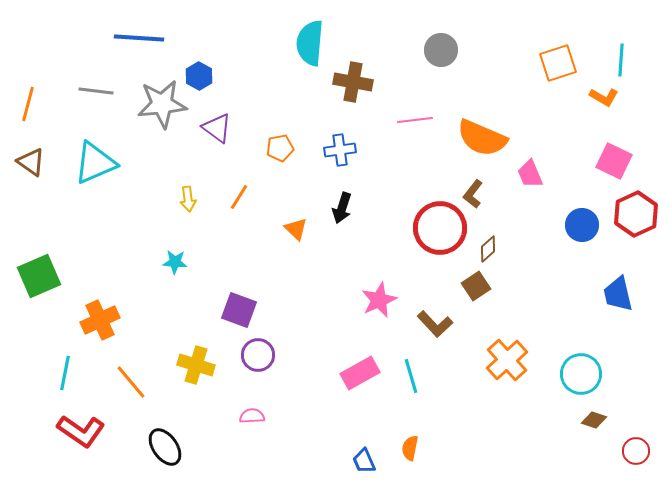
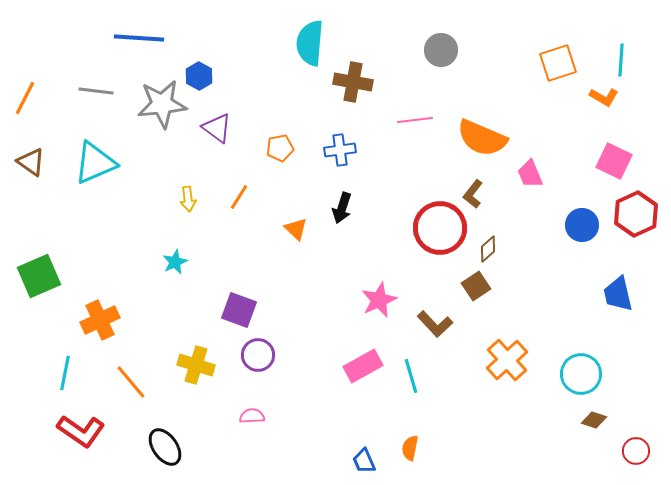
orange line at (28, 104): moved 3 px left, 6 px up; rotated 12 degrees clockwise
cyan star at (175, 262): rotated 30 degrees counterclockwise
pink rectangle at (360, 373): moved 3 px right, 7 px up
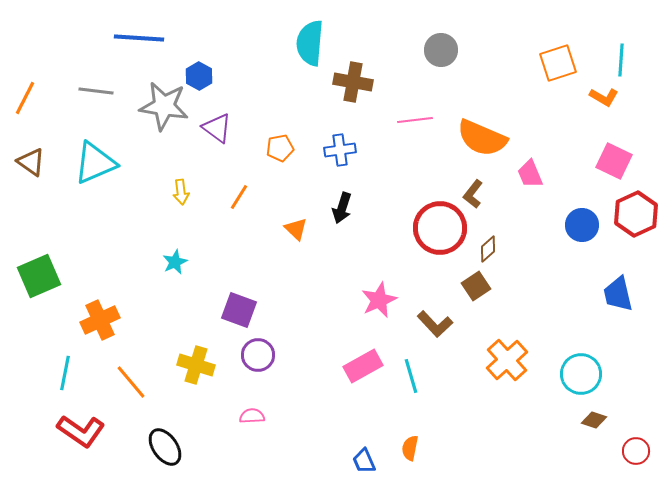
gray star at (162, 104): moved 2 px right, 2 px down; rotated 15 degrees clockwise
yellow arrow at (188, 199): moved 7 px left, 7 px up
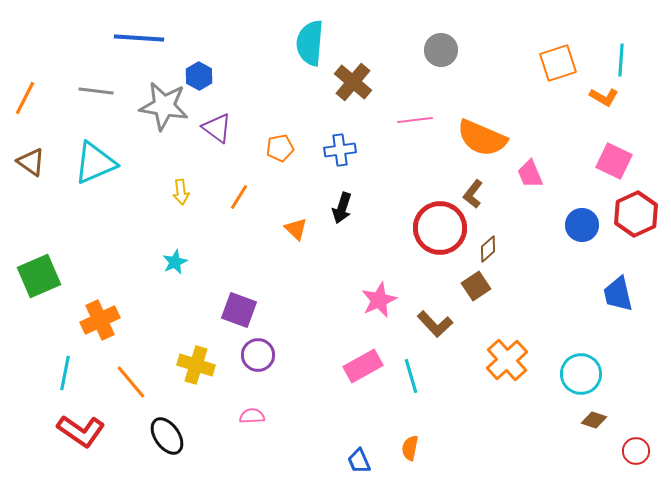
brown cross at (353, 82): rotated 30 degrees clockwise
black ellipse at (165, 447): moved 2 px right, 11 px up
blue trapezoid at (364, 461): moved 5 px left
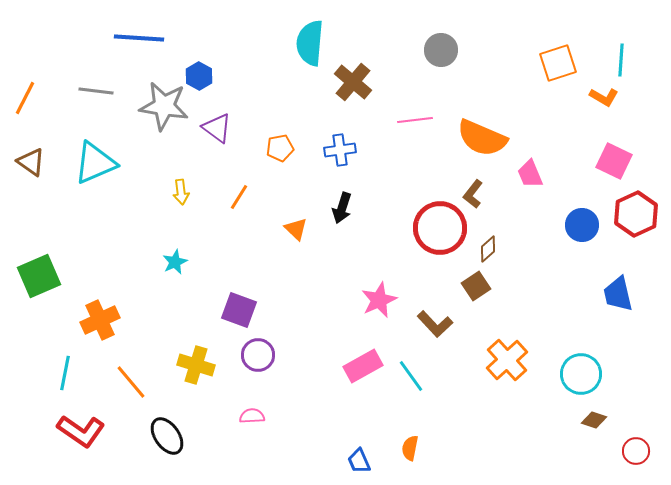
cyan line at (411, 376): rotated 20 degrees counterclockwise
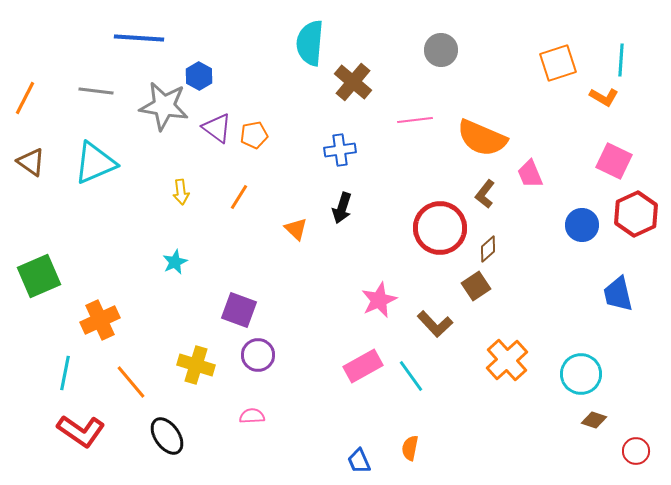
orange pentagon at (280, 148): moved 26 px left, 13 px up
brown L-shape at (473, 194): moved 12 px right
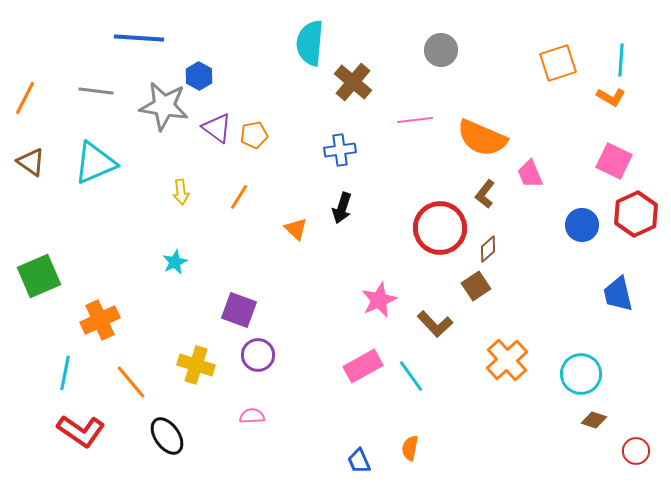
orange L-shape at (604, 97): moved 7 px right
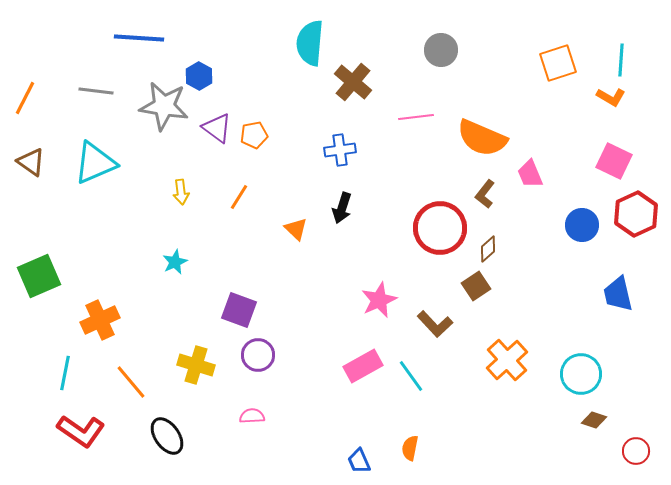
pink line at (415, 120): moved 1 px right, 3 px up
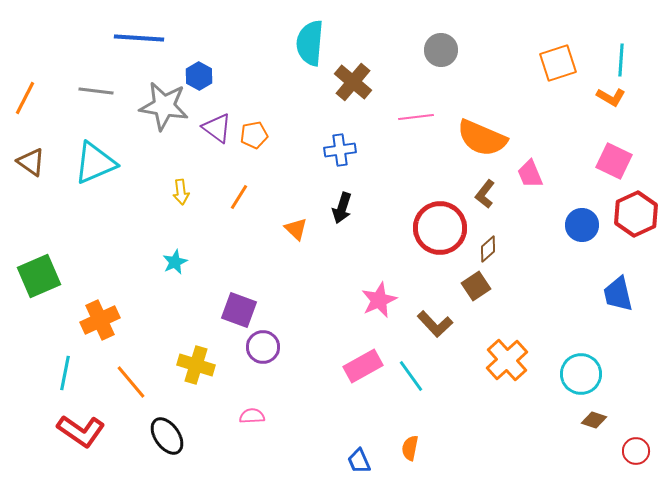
purple circle at (258, 355): moved 5 px right, 8 px up
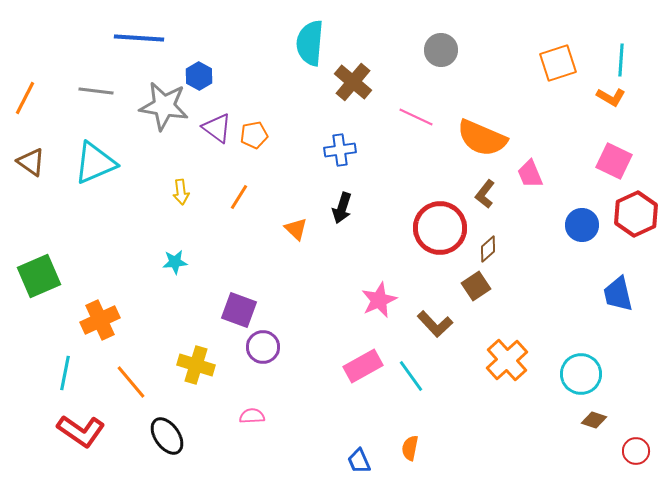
pink line at (416, 117): rotated 32 degrees clockwise
cyan star at (175, 262): rotated 20 degrees clockwise
